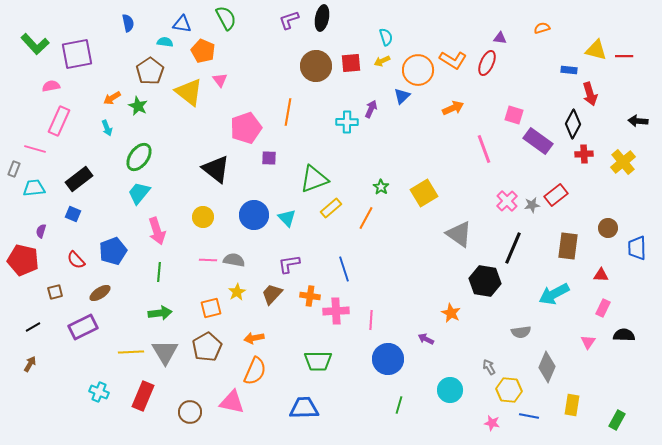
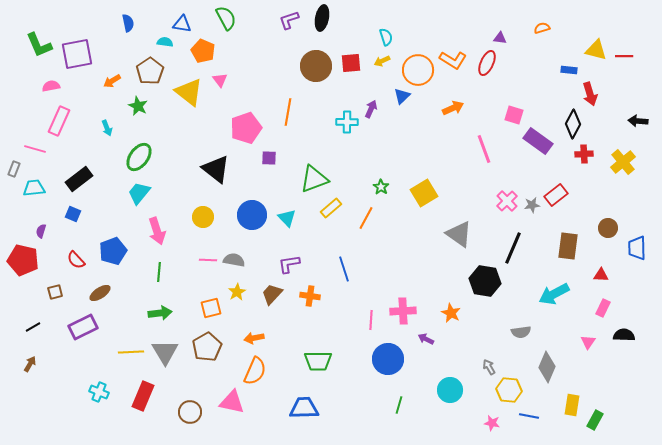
green L-shape at (35, 44): moved 4 px right, 1 px down; rotated 20 degrees clockwise
orange arrow at (112, 98): moved 17 px up
blue circle at (254, 215): moved 2 px left
pink cross at (336, 311): moved 67 px right
green rectangle at (617, 420): moved 22 px left
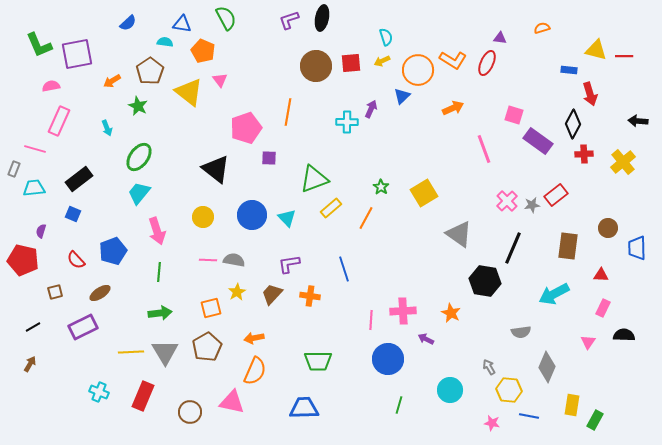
blue semicircle at (128, 23): rotated 60 degrees clockwise
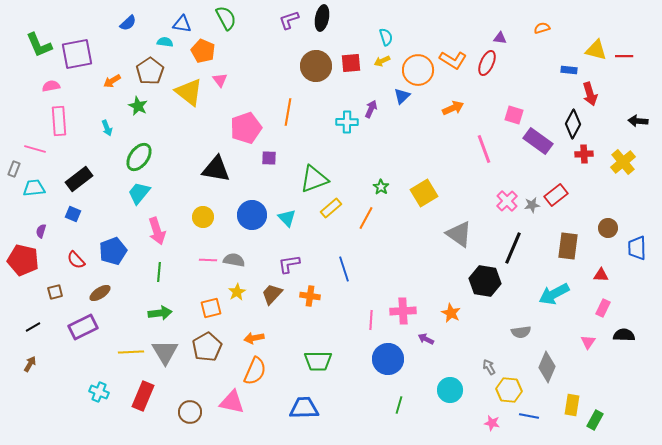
pink rectangle at (59, 121): rotated 28 degrees counterclockwise
black triangle at (216, 169): rotated 28 degrees counterclockwise
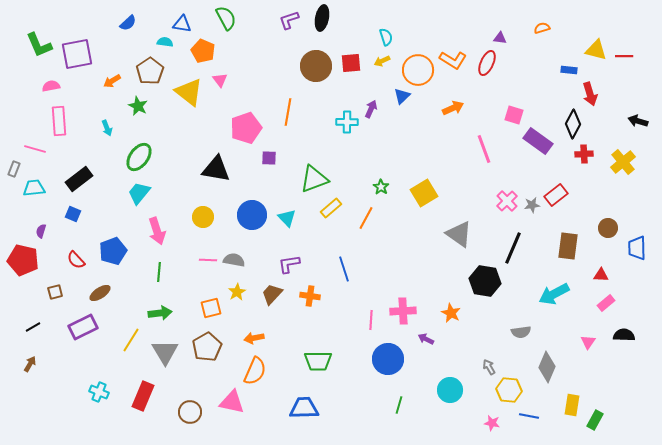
black arrow at (638, 121): rotated 12 degrees clockwise
pink rectangle at (603, 308): moved 3 px right, 5 px up; rotated 24 degrees clockwise
yellow line at (131, 352): moved 12 px up; rotated 55 degrees counterclockwise
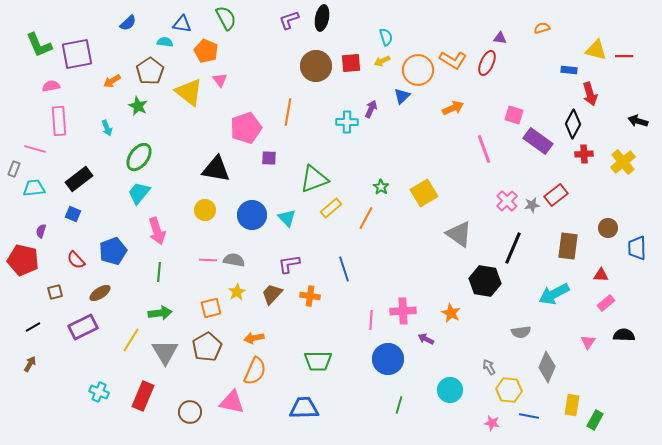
orange pentagon at (203, 51): moved 3 px right
yellow circle at (203, 217): moved 2 px right, 7 px up
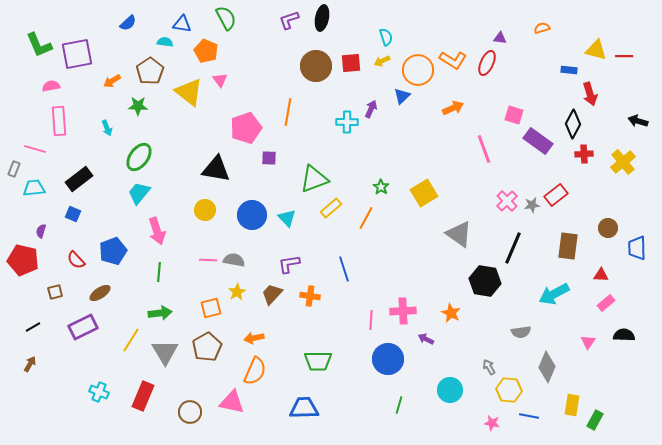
green star at (138, 106): rotated 24 degrees counterclockwise
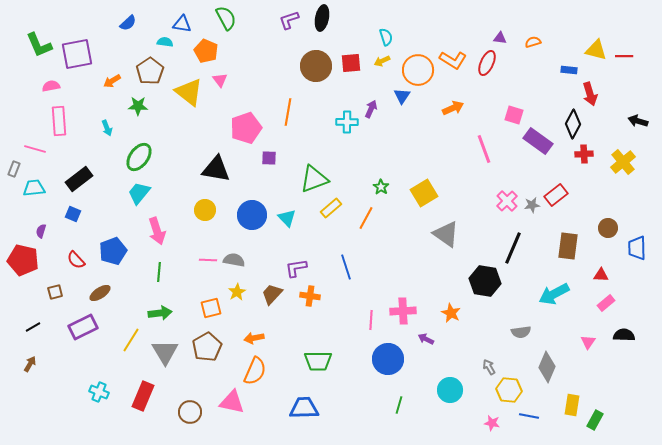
orange semicircle at (542, 28): moved 9 px left, 14 px down
blue triangle at (402, 96): rotated 12 degrees counterclockwise
gray triangle at (459, 234): moved 13 px left
purple L-shape at (289, 264): moved 7 px right, 4 px down
blue line at (344, 269): moved 2 px right, 2 px up
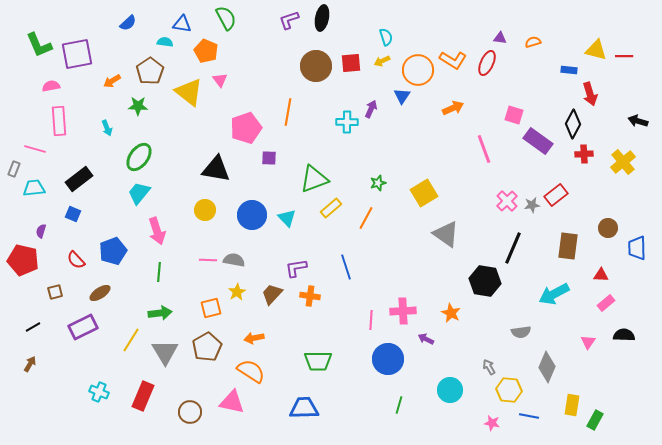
green star at (381, 187): moved 3 px left, 4 px up; rotated 21 degrees clockwise
orange semicircle at (255, 371): moved 4 px left; rotated 80 degrees counterclockwise
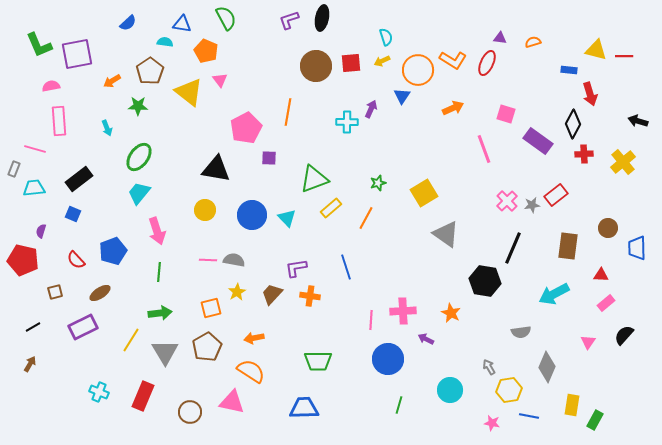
pink square at (514, 115): moved 8 px left, 1 px up
pink pentagon at (246, 128): rotated 8 degrees counterclockwise
black semicircle at (624, 335): rotated 50 degrees counterclockwise
yellow hexagon at (509, 390): rotated 15 degrees counterclockwise
